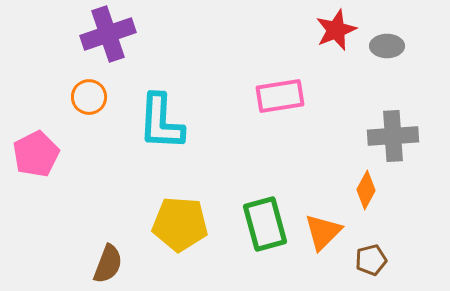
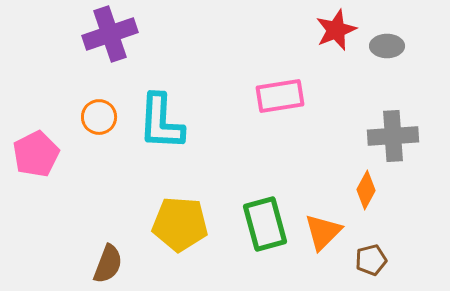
purple cross: moved 2 px right
orange circle: moved 10 px right, 20 px down
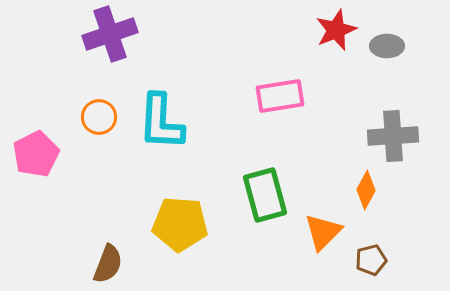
green rectangle: moved 29 px up
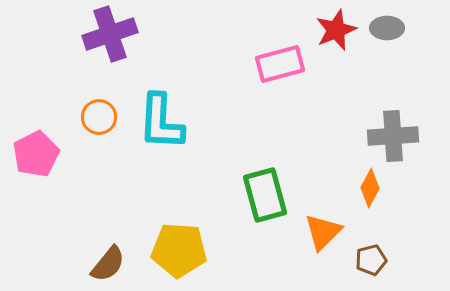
gray ellipse: moved 18 px up
pink rectangle: moved 32 px up; rotated 6 degrees counterclockwise
orange diamond: moved 4 px right, 2 px up
yellow pentagon: moved 1 px left, 26 px down
brown semicircle: rotated 18 degrees clockwise
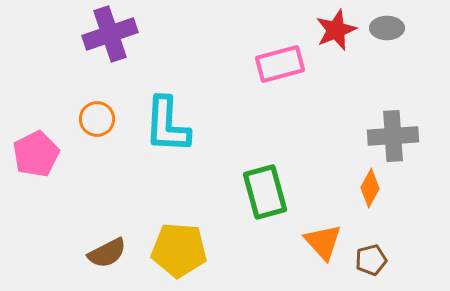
orange circle: moved 2 px left, 2 px down
cyan L-shape: moved 6 px right, 3 px down
green rectangle: moved 3 px up
orange triangle: moved 10 px down; rotated 27 degrees counterclockwise
brown semicircle: moved 1 px left, 11 px up; rotated 24 degrees clockwise
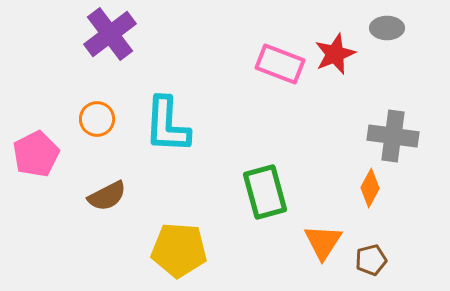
red star: moved 1 px left, 24 px down
purple cross: rotated 18 degrees counterclockwise
pink rectangle: rotated 36 degrees clockwise
gray cross: rotated 12 degrees clockwise
orange triangle: rotated 15 degrees clockwise
brown semicircle: moved 57 px up
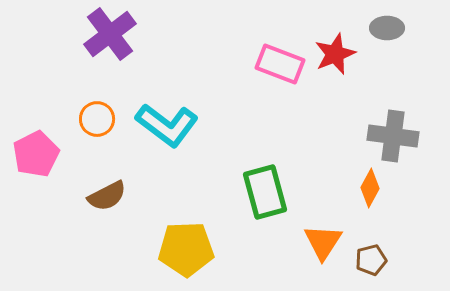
cyan L-shape: rotated 56 degrees counterclockwise
yellow pentagon: moved 7 px right, 1 px up; rotated 6 degrees counterclockwise
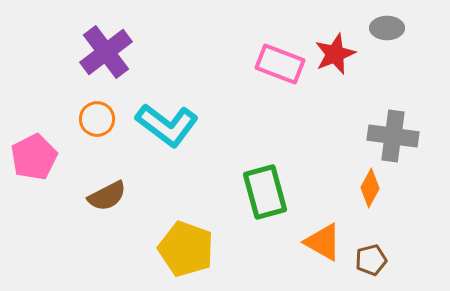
purple cross: moved 4 px left, 18 px down
pink pentagon: moved 2 px left, 3 px down
orange triangle: rotated 33 degrees counterclockwise
yellow pentagon: rotated 22 degrees clockwise
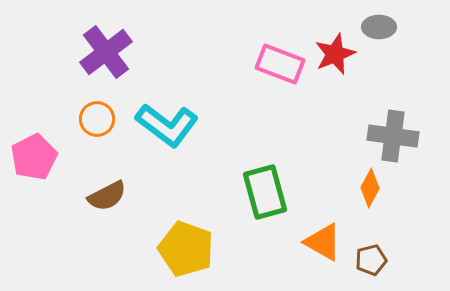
gray ellipse: moved 8 px left, 1 px up
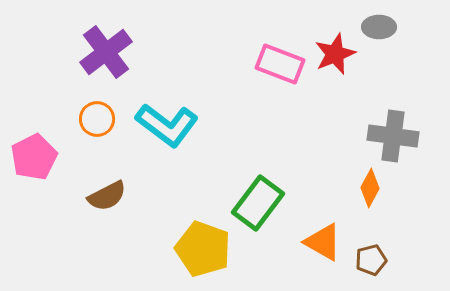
green rectangle: moved 7 px left, 11 px down; rotated 52 degrees clockwise
yellow pentagon: moved 17 px right
